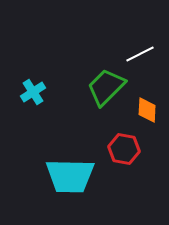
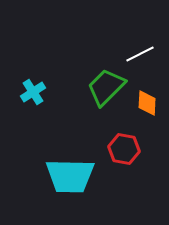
orange diamond: moved 7 px up
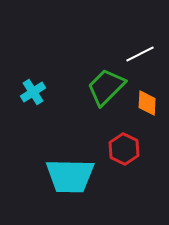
red hexagon: rotated 16 degrees clockwise
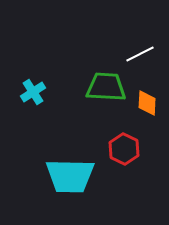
green trapezoid: rotated 48 degrees clockwise
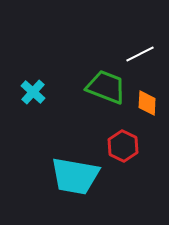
green trapezoid: rotated 18 degrees clockwise
cyan cross: rotated 15 degrees counterclockwise
red hexagon: moved 1 px left, 3 px up
cyan trapezoid: moved 5 px right; rotated 9 degrees clockwise
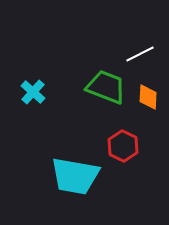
orange diamond: moved 1 px right, 6 px up
